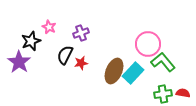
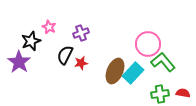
brown ellipse: moved 1 px right
green cross: moved 3 px left
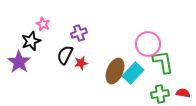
pink star: moved 6 px left, 3 px up
purple cross: moved 2 px left
green L-shape: rotated 30 degrees clockwise
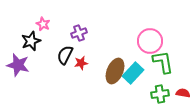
pink circle: moved 2 px right, 3 px up
purple star: moved 1 px left, 3 px down; rotated 20 degrees counterclockwise
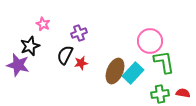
black star: moved 1 px left, 5 px down
green L-shape: moved 1 px right
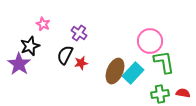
purple cross: rotated 35 degrees counterclockwise
purple star: moved 1 px right, 1 px up; rotated 20 degrees clockwise
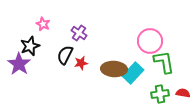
brown ellipse: moved 1 px left, 2 px up; rotated 70 degrees clockwise
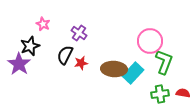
green L-shape: rotated 30 degrees clockwise
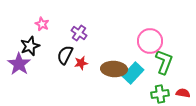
pink star: moved 1 px left
